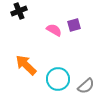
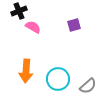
pink semicircle: moved 21 px left, 3 px up
orange arrow: moved 6 px down; rotated 130 degrees counterclockwise
gray semicircle: moved 2 px right
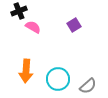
purple square: rotated 16 degrees counterclockwise
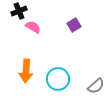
gray semicircle: moved 8 px right
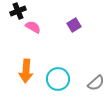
black cross: moved 1 px left
gray semicircle: moved 3 px up
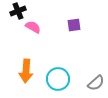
purple square: rotated 24 degrees clockwise
